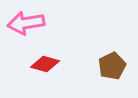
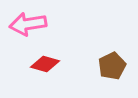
pink arrow: moved 2 px right, 1 px down
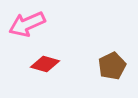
pink arrow: moved 1 px left; rotated 15 degrees counterclockwise
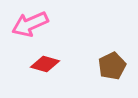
pink arrow: moved 3 px right
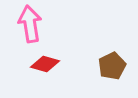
pink arrow: rotated 105 degrees clockwise
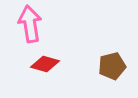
brown pentagon: rotated 12 degrees clockwise
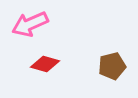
pink arrow: rotated 105 degrees counterclockwise
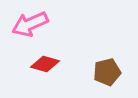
brown pentagon: moved 5 px left, 6 px down
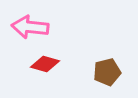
pink arrow: moved 3 px down; rotated 30 degrees clockwise
